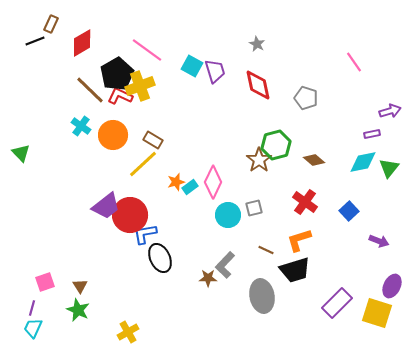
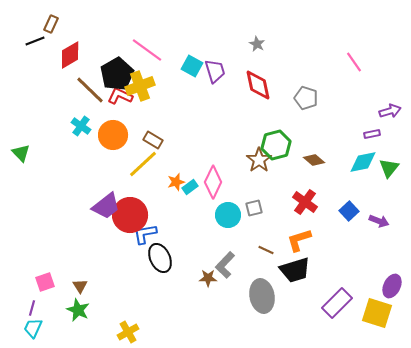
red diamond at (82, 43): moved 12 px left, 12 px down
purple arrow at (379, 241): moved 20 px up
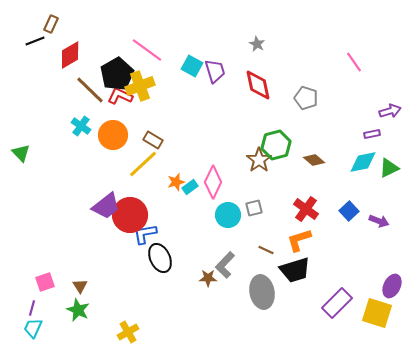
green triangle at (389, 168): rotated 25 degrees clockwise
red cross at (305, 202): moved 1 px right, 7 px down
gray ellipse at (262, 296): moved 4 px up
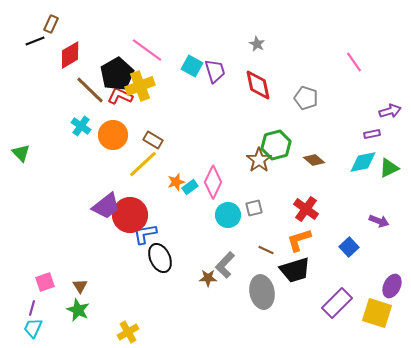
blue square at (349, 211): moved 36 px down
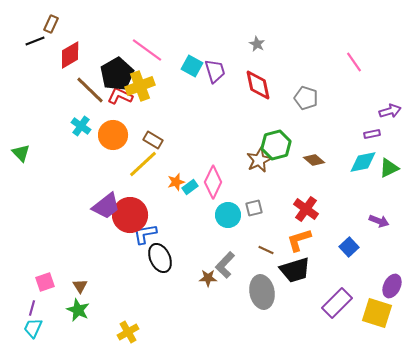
brown star at (259, 160): rotated 10 degrees clockwise
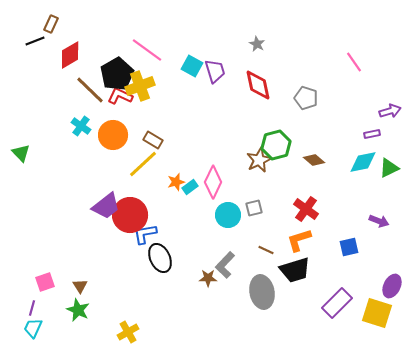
blue square at (349, 247): rotated 30 degrees clockwise
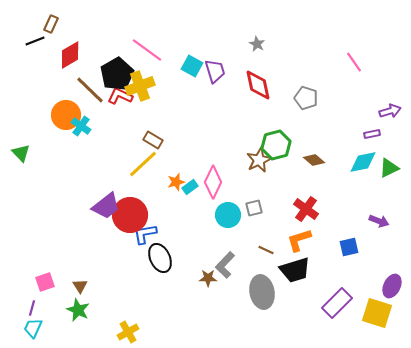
orange circle at (113, 135): moved 47 px left, 20 px up
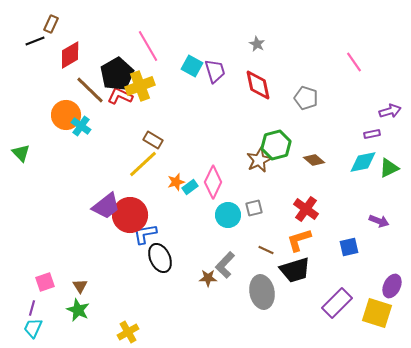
pink line at (147, 50): moved 1 px right, 4 px up; rotated 24 degrees clockwise
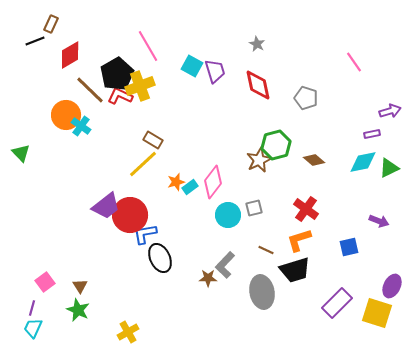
pink diamond at (213, 182): rotated 12 degrees clockwise
pink square at (45, 282): rotated 18 degrees counterclockwise
